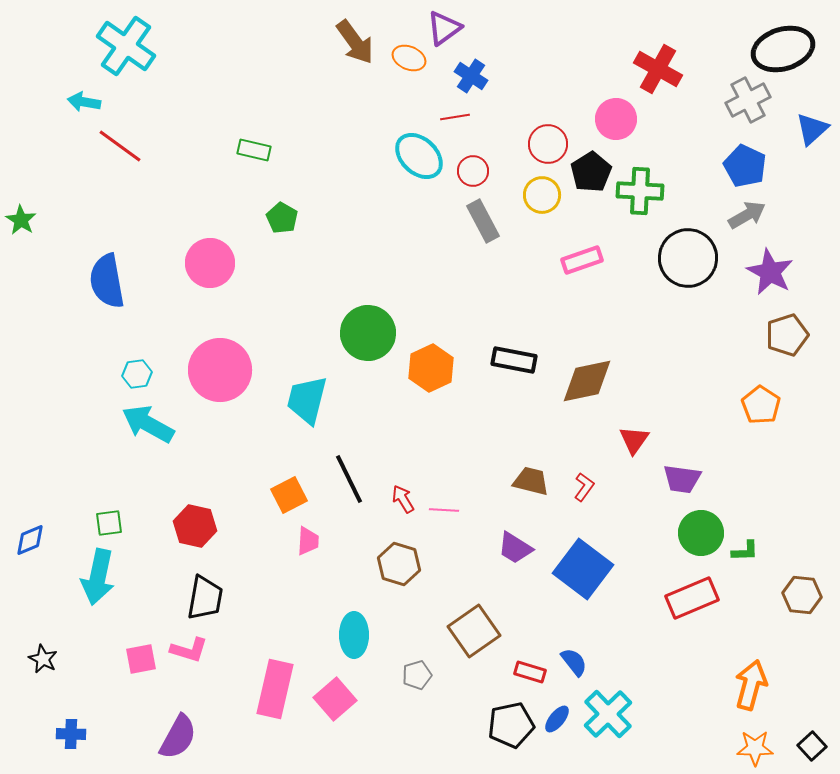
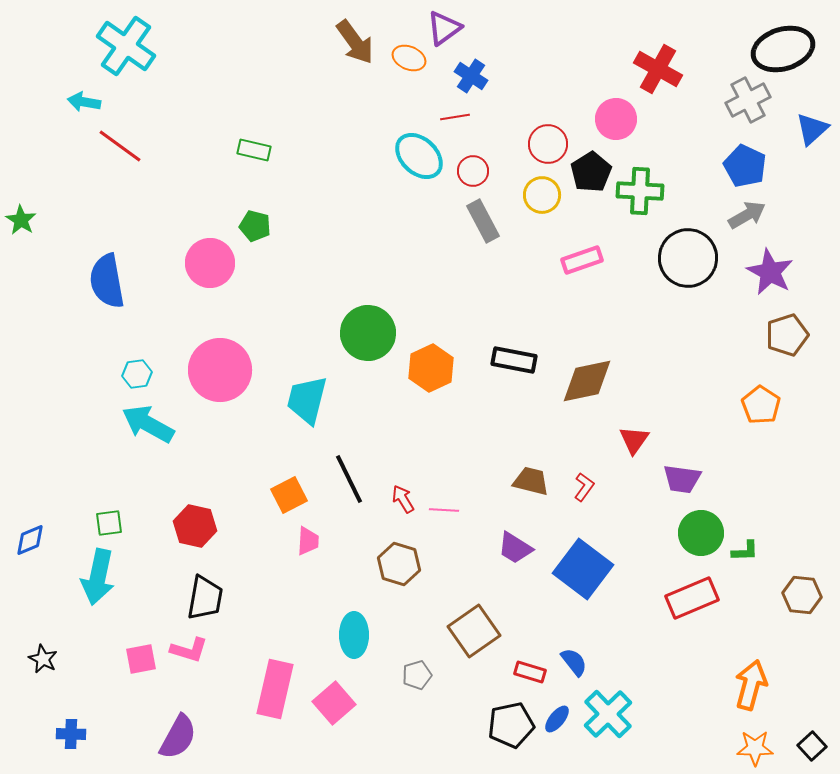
green pentagon at (282, 218): moved 27 px left, 8 px down; rotated 16 degrees counterclockwise
pink square at (335, 699): moved 1 px left, 4 px down
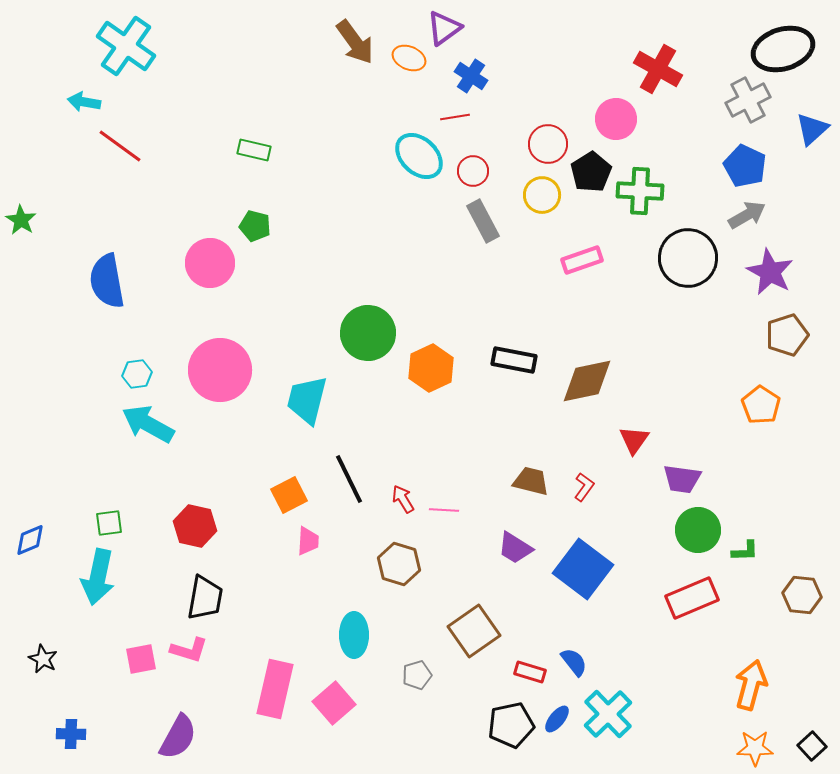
green circle at (701, 533): moved 3 px left, 3 px up
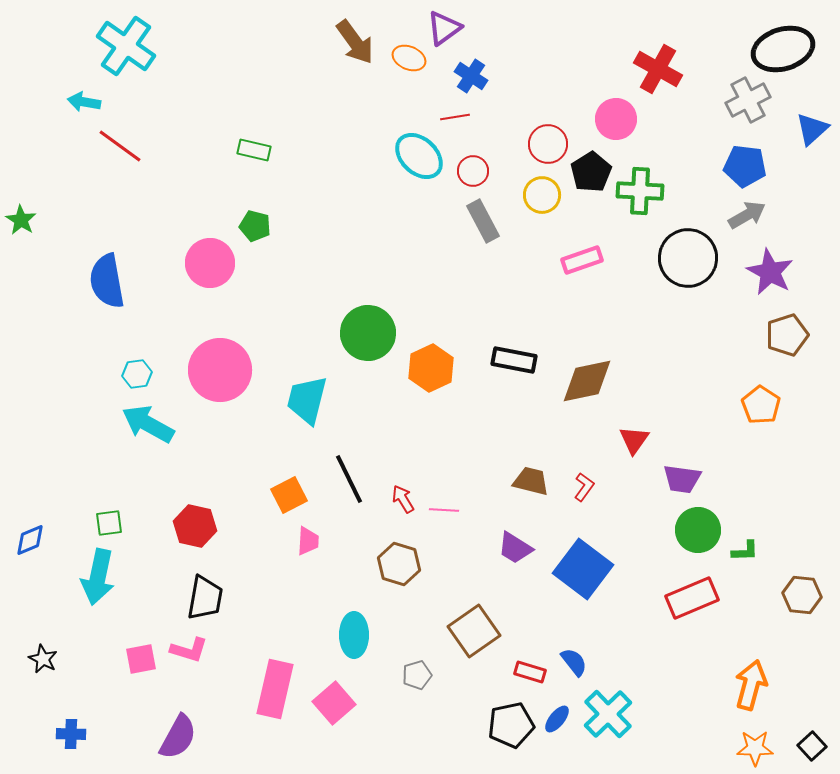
blue pentagon at (745, 166): rotated 18 degrees counterclockwise
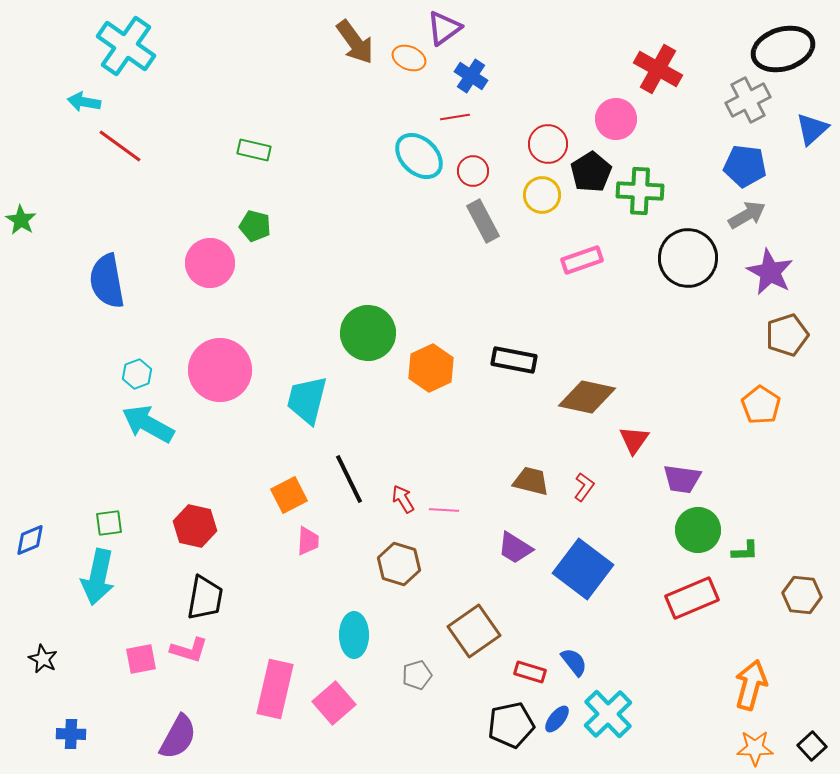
cyan hexagon at (137, 374): rotated 12 degrees counterclockwise
brown diamond at (587, 381): moved 16 px down; rotated 24 degrees clockwise
